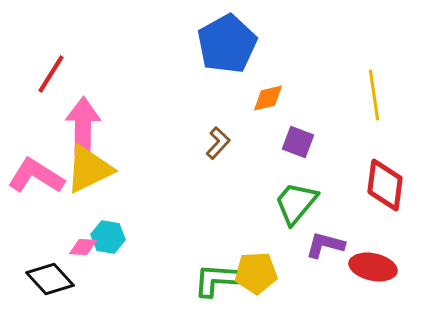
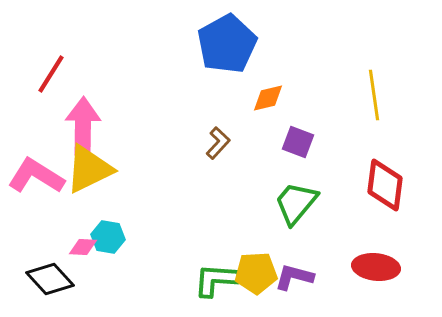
purple L-shape: moved 31 px left, 32 px down
red ellipse: moved 3 px right; rotated 6 degrees counterclockwise
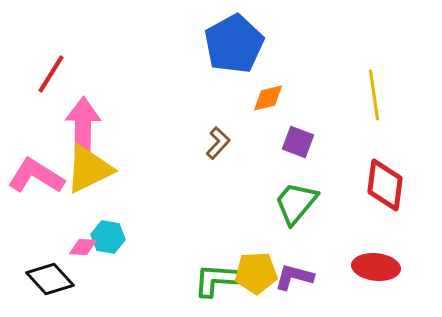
blue pentagon: moved 7 px right
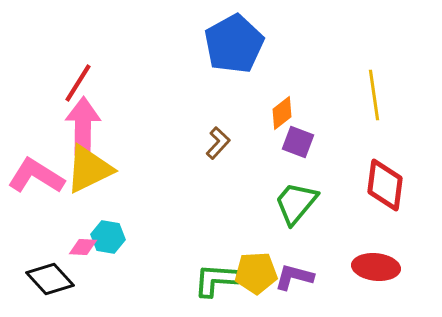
red line: moved 27 px right, 9 px down
orange diamond: moved 14 px right, 15 px down; rotated 24 degrees counterclockwise
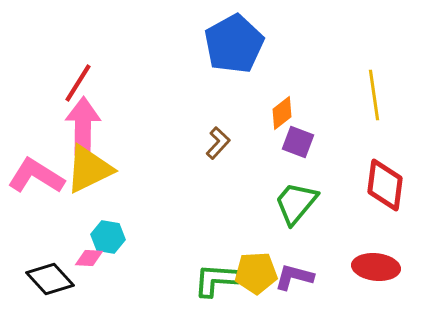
pink diamond: moved 6 px right, 11 px down
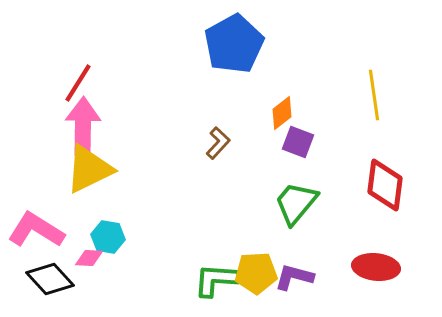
pink L-shape: moved 54 px down
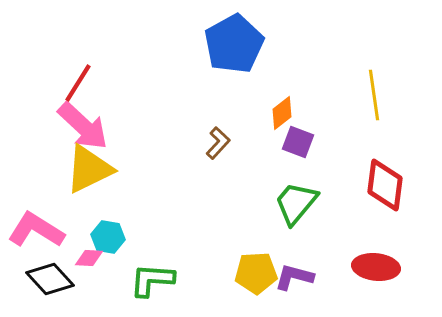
pink arrow: rotated 132 degrees clockwise
green L-shape: moved 64 px left
